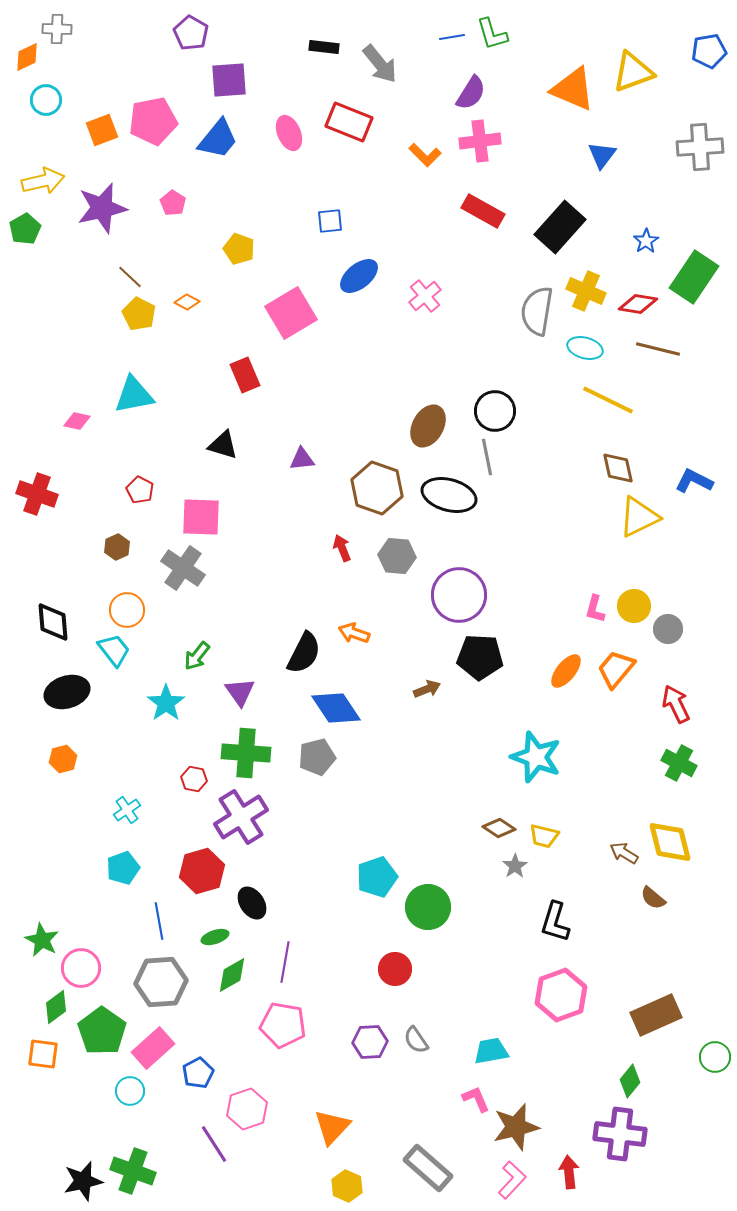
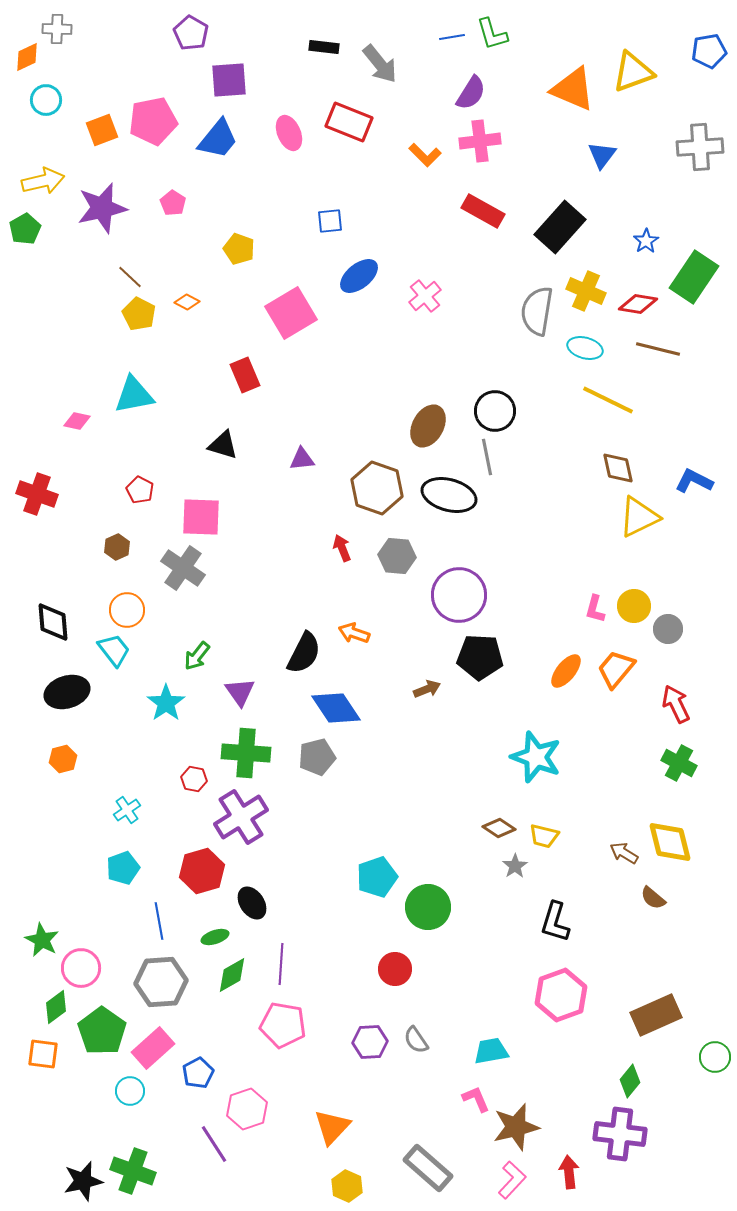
purple line at (285, 962): moved 4 px left, 2 px down; rotated 6 degrees counterclockwise
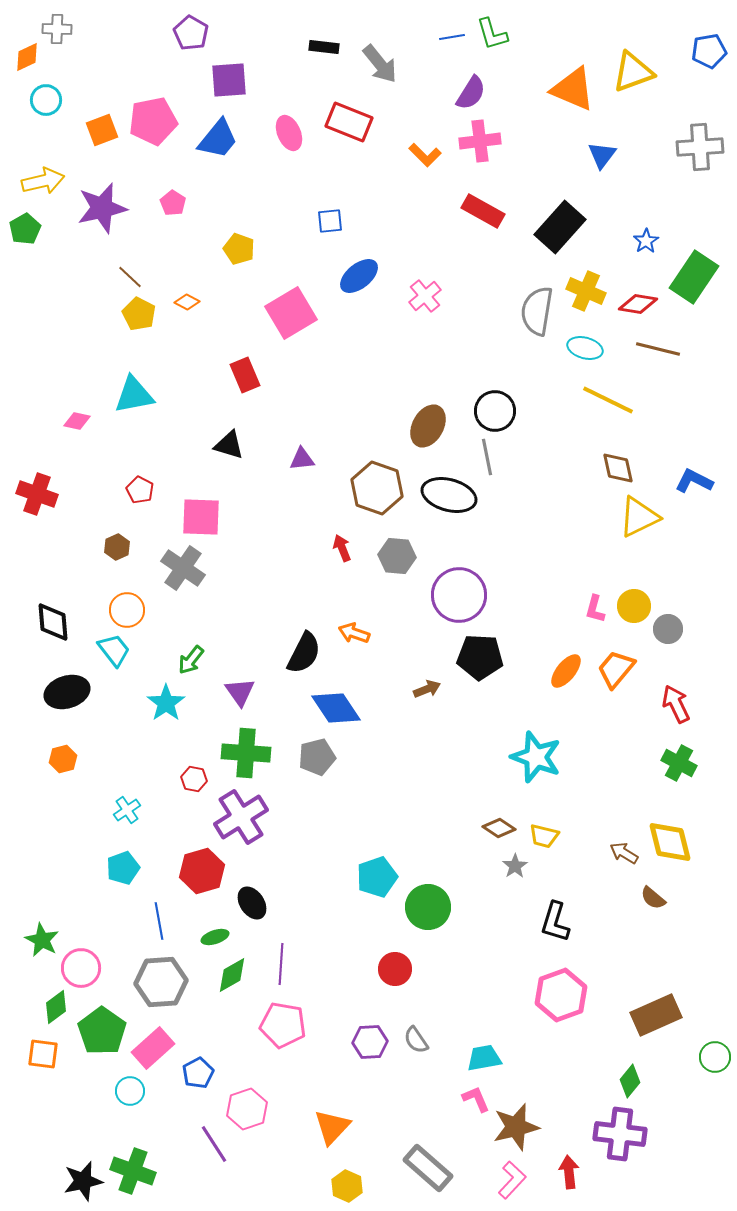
black triangle at (223, 445): moved 6 px right
green arrow at (197, 656): moved 6 px left, 4 px down
cyan trapezoid at (491, 1051): moved 7 px left, 7 px down
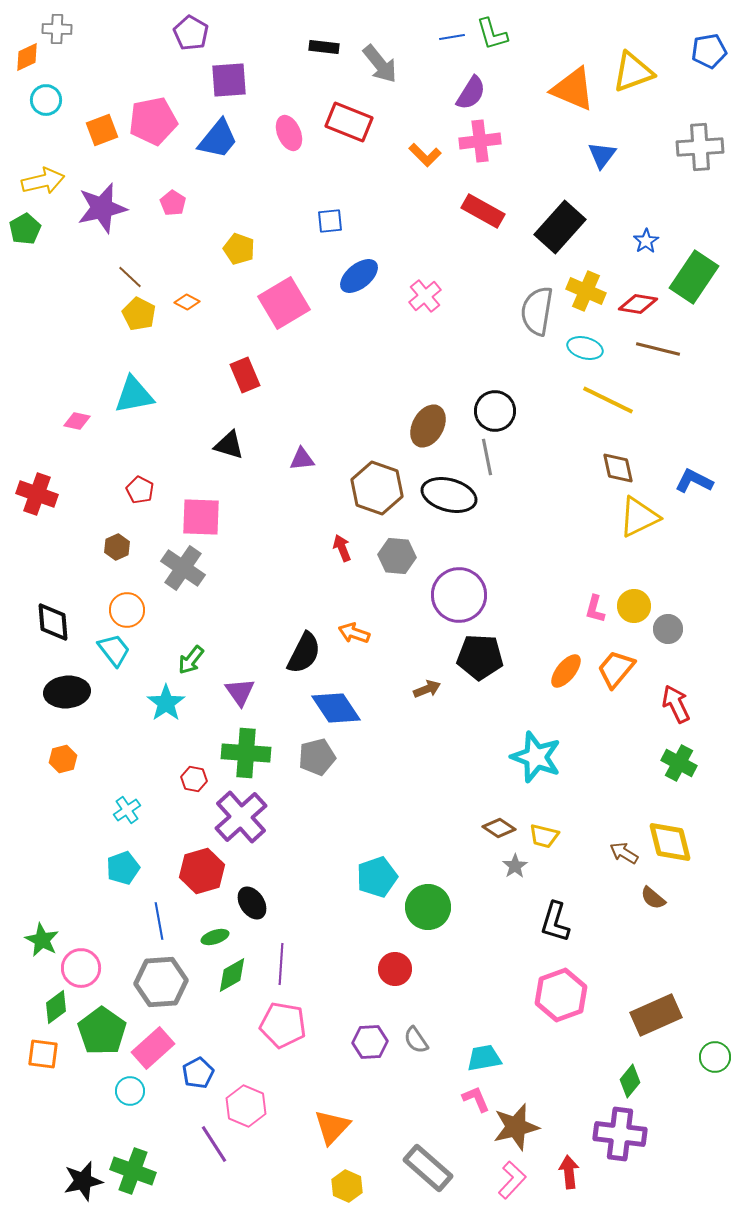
pink square at (291, 313): moved 7 px left, 10 px up
black ellipse at (67, 692): rotated 12 degrees clockwise
purple cross at (241, 817): rotated 10 degrees counterclockwise
pink hexagon at (247, 1109): moved 1 px left, 3 px up; rotated 18 degrees counterclockwise
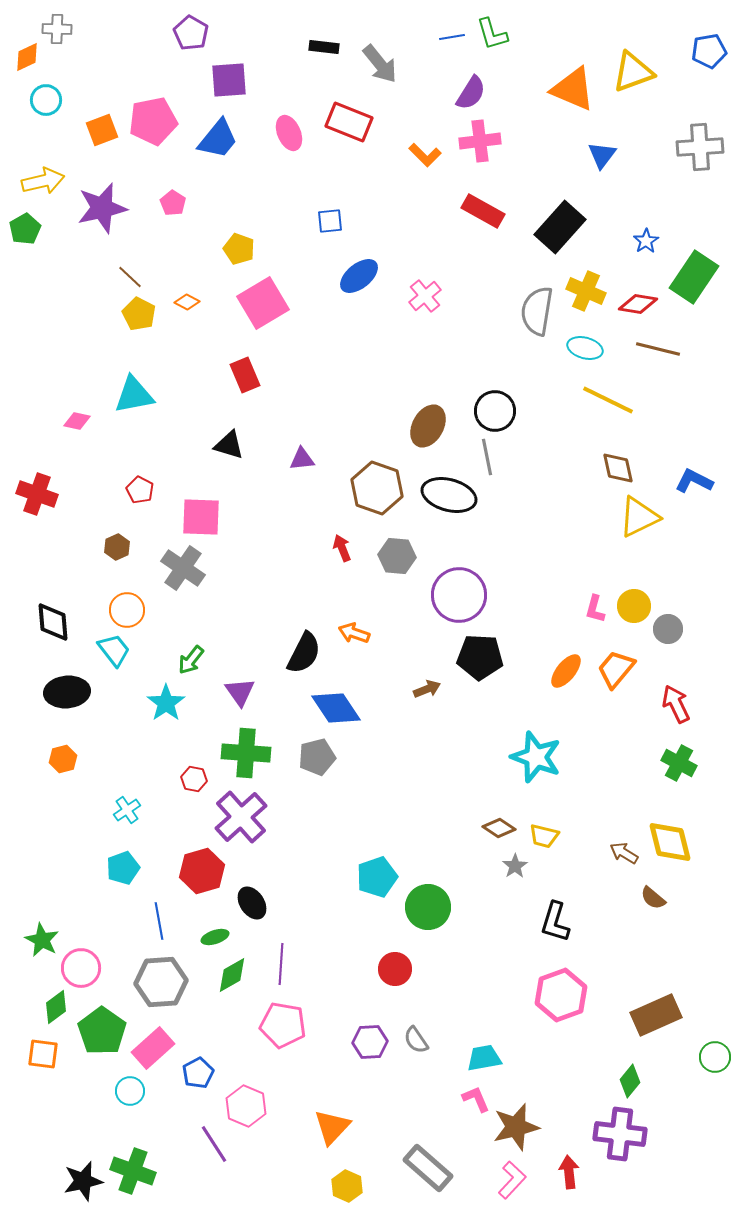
pink square at (284, 303): moved 21 px left
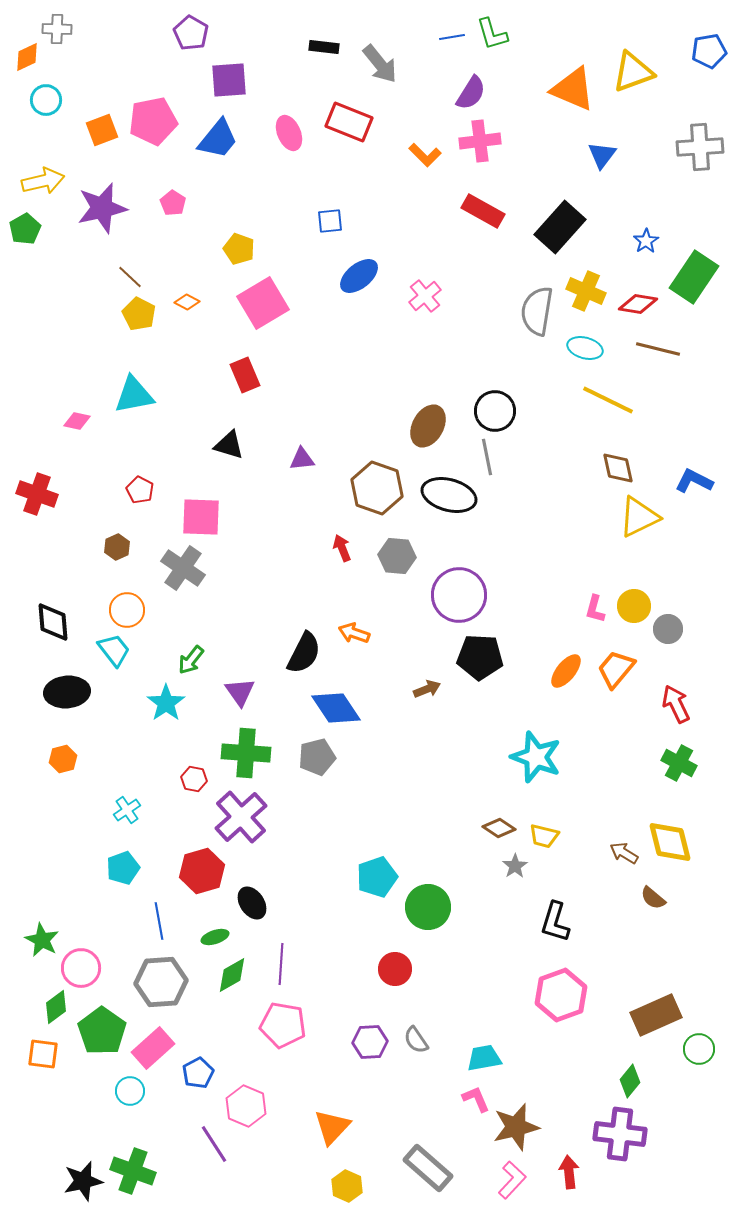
green circle at (715, 1057): moved 16 px left, 8 px up
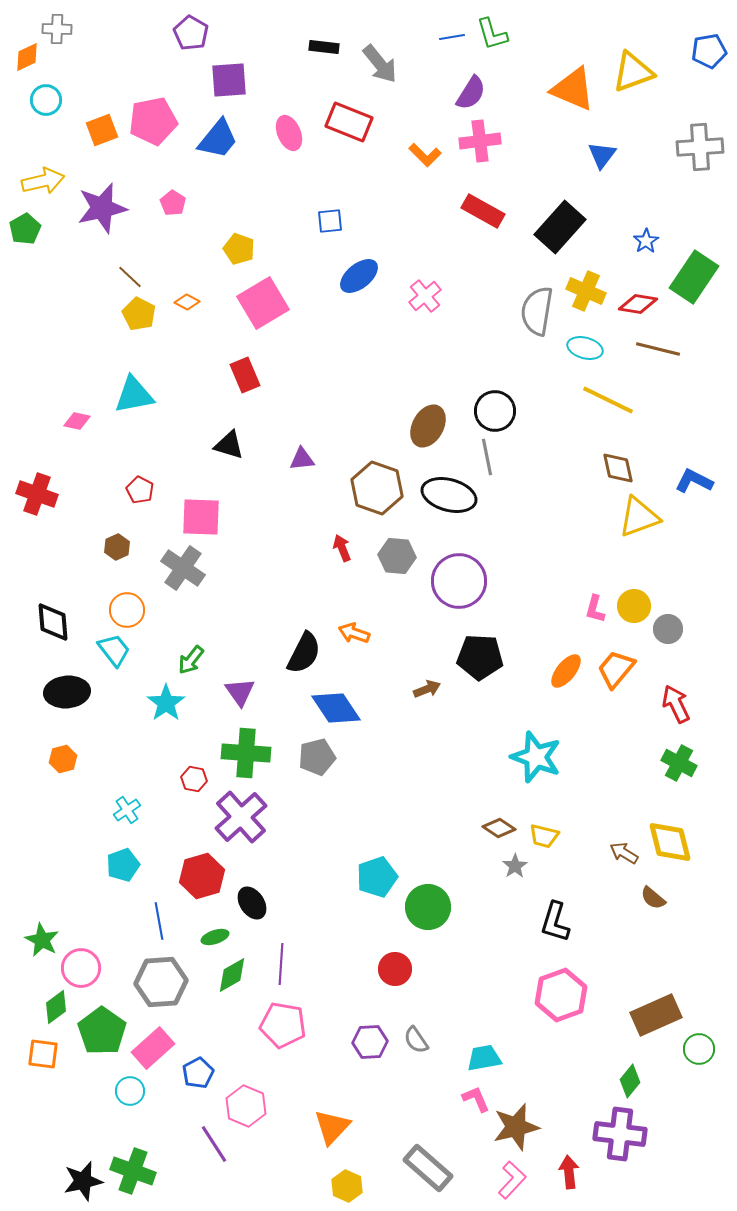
yellow triangle at (639, 517): rotated 6 degrees clockwise
purple circle at (459, 595): moved 14 px up
cyan pentagon at (123, 868): moved 3 px up
red hexagon at (202, 871): moved 5 px down
